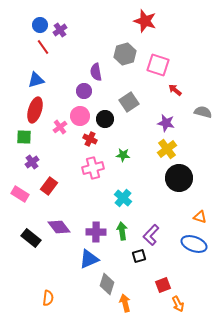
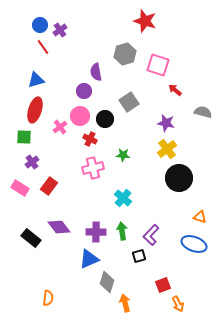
pink rectangle at (20, 194): moved 6 px up
gray diamond at (107, 284): moved 2 px up
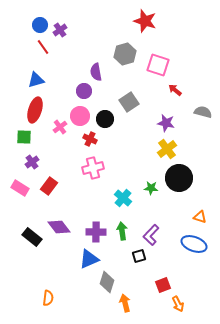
green star at (123, 155): moved 28 px right, 33 px down
black rectangle at (31, 238): moved 1 px right, 1 px up
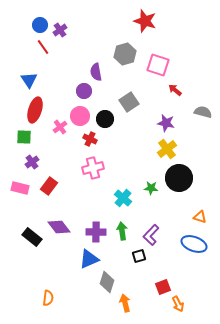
blue triangle at (36, 80): moved 7 px left; rotated 48 degrees counterclockwise
pink rectangle at (20, 188): rotated 18 degrees counterclockwise
red square at (163, 285): moved 2 px down
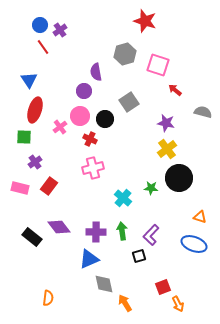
purple cross at (32, 162): moved 3 px right
gray diamond at (107, 282): moved 3 px left, 2 px down; rotated 30 degrees counterclockwise
orange arrow at (125, 303): rotated 18 degrees counterclockwise
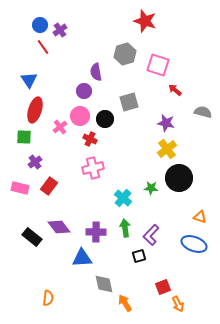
gray square at (129, 102): rotated 18 degrees clockwise
green arrow at (122, 231): moved 3 px right, 3 px up
blue triangle at (89, 259): moved 7 px left, 1 px up; rotated 20 degrees clockwise
